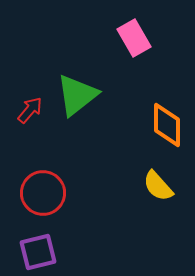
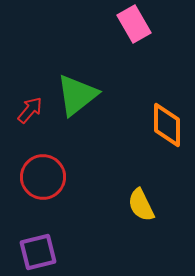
pink rectangle: moved 14 px up
yellow semicircle: moved 17 px left, 19 px down; rotated 16 degrees clockwise
red circle: moved 16 px up
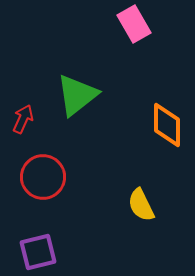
red arrow: moved 7 px left, 9 px down; rotated 16 degrees counterclockwise
